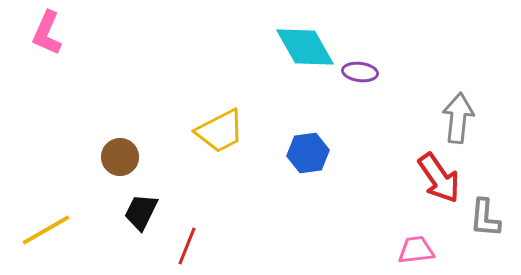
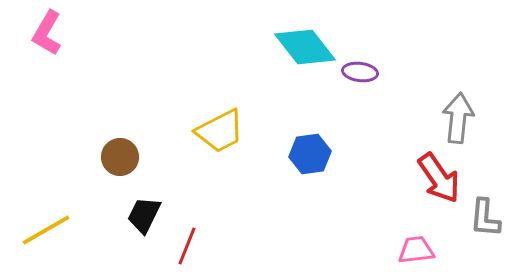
pink L-shape: rotated 6 degrees clockwise
cyan diamond: rotated 8 degrees counterclockwise
blue hexagon: moved 2 px right, 1 px down
black trapezoid: moved 3 px right, 3 px down
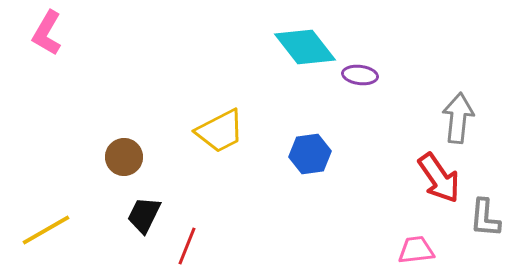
purple ellipse: moved 3 px down
brown circle: moved 4 px right
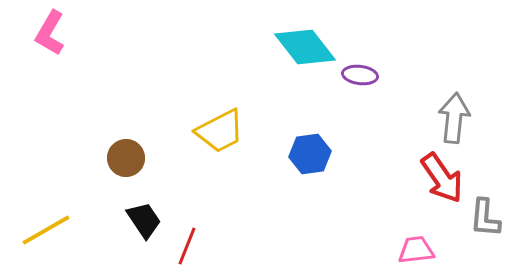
pink L-shape: moved 3 px right
gray arrow: moved 4 px left
brown circle: moved 2 px right, 1 px down
red arrow: moved 3 px right
black trapezoid: moved 5 px down; rotated 120 degrees clockwise
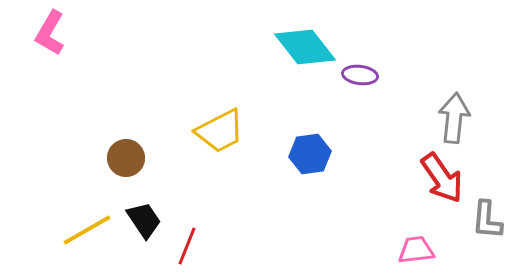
gray L-shape: moved 2 px right, 2 px down
yellow line: moved 41 px right
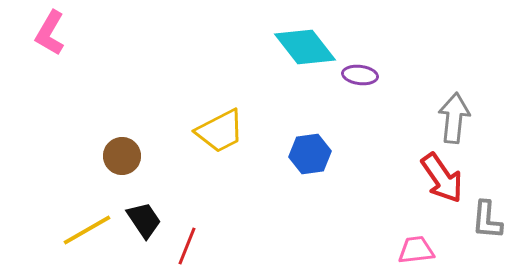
brown circle: moved 4 px left, 2 px up
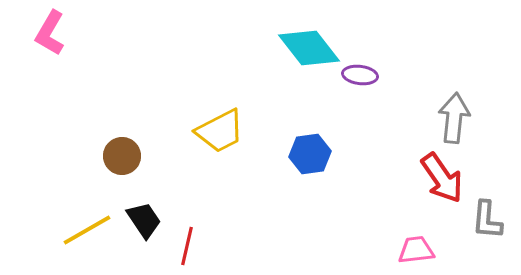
cyan diamond: moved 4 px right, 1 px down
red line: rotated 9 degrees counterclockwise
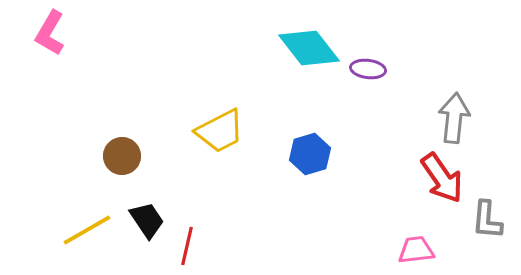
purple ellipse: moved 8 px right, 6 px up
blue hexagon: rotated 9 degrees counterclockwise
black trapezoid: moved 3 px right
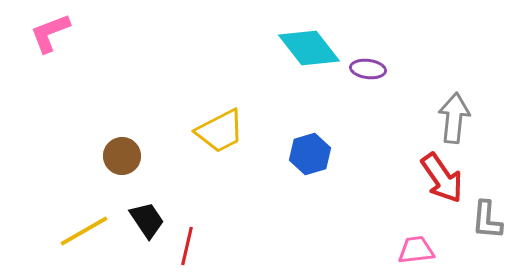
pink L-shape: rotated 39 degrees clockwise
yellow line: moved 3 px left, 1 px down
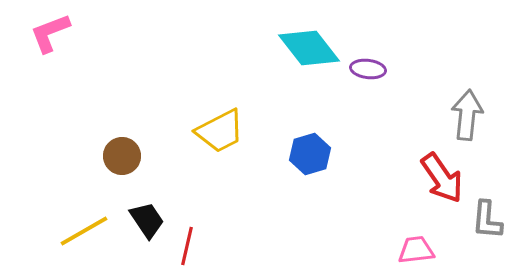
gray arrow: moved 13 px right, 3 px up
